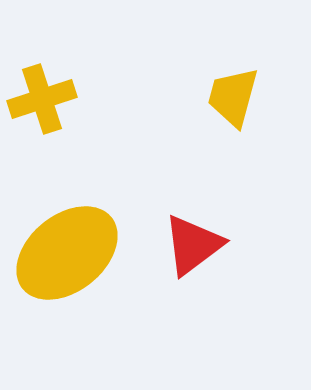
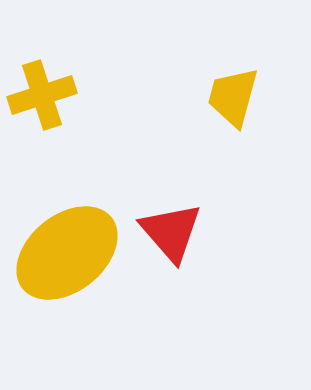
yellow cross: moved 4 px up
red triangle: moved 22 px left, 13 px up; rotated 34 degrees counterclockwise
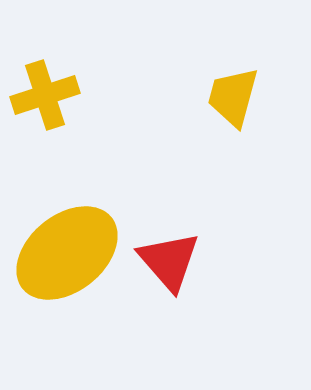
yellow cross: moved 3 px right
red triangle: moved 2 px left, 29 px down
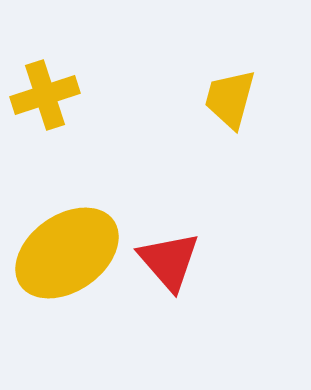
yellow trapezoid: moved 3 px left, 2 px down
yellow ellipse: rotated 4 degrees clockwise
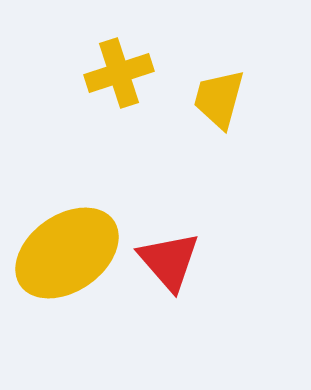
yellow cross: moved 74 px right, 22 px up
yellow trapezoid: moved 11 px left
